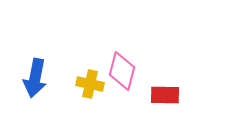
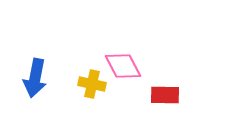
pink diamond: moved 1 px right, 5 px up; rotated 42 degrees counterclockwise
yellow cross: moved 2 px right
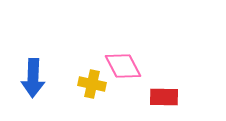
blue arrow: moved 2 px left; rotated 9 degrees counterclockwise
red rectangle: moved 1 px left, 2 px down
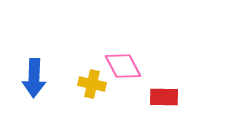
blue arrow: moved 1 px right
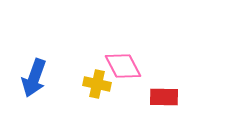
blue arrow: rotated 18 degrees clockwise
yellow cross: moved 5 px right
